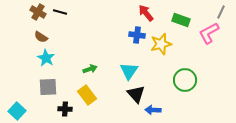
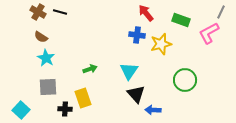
yellow rectangle: moved 4 px left, 3 px down; rotated 18 degrees clockwise
cyan square: moved 4 px right, 1 px up
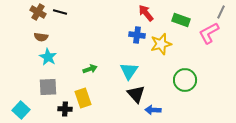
brown semicircle: rotated 24 degrees counterclockwise
cyan star: moved 2 px right, 1 px up
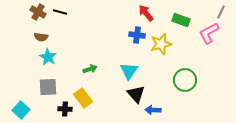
yellow rectangle: rotated 18 degrees counterclockwise
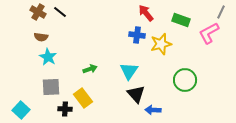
black line: rotated 24 degrees clockwise
gray square: moved 3 px right
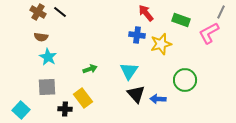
gray square: moved 4 px left
blue arrow: moved 5 px right, 11 px up
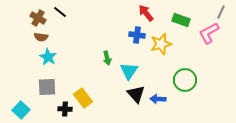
brown cross: moved 6 px down
green arrow: moved 17 px right, 11 px up; rotated 96 degrees clockwise
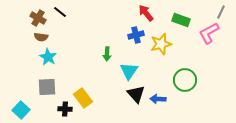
blue cross: moved 1 px left; rotated 21 degrees counterclockwise
green arrow: moved 4 px up; rotated 16 degrees clockwise
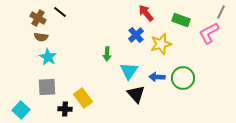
blue cross: rotated 28 degrees counterclockwise
green circle: moved 2 px left, 2 px up
blue arrow: moved 1 px left, 22 px up
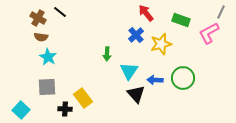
blue arrow: moved 2 px left, 3 px down
